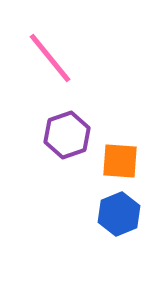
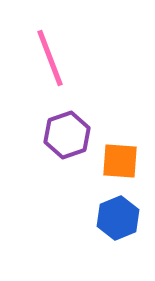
pink line: rotated 18 degrees clockwise
blue hexagon: moved 1 px left, 4 px down
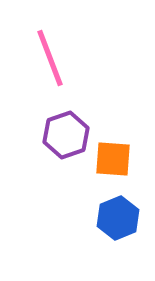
purple hexagon: moved 1 px left
orange square: moved 7 px left, 2 px up
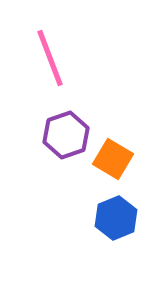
orange square: rotated 27 degrees clockwise
blue hexagon: moved 2 px left
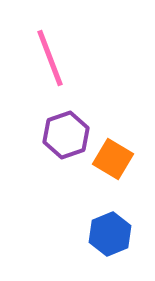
blue hexagon: moved 6 px left, 16 px down
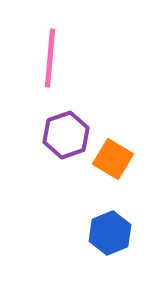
pink line: rotated 26 degrees clockwise
blue hexagon: moved 1 px up
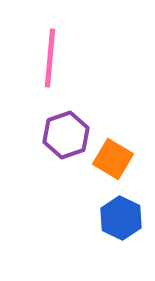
blue hexagon: moved 11 px right, 15 px up; rotated 12 degrees counterclockwise
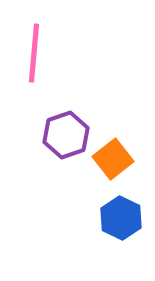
pink line: moved 16 px left, 5 px up
orange square: rotated 21 degrees clockwise
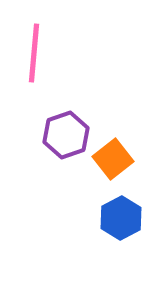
blue hexagon: rotated 6 degrees clockwise
